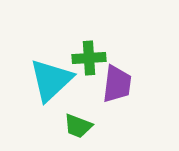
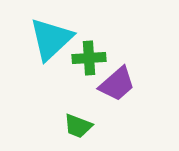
cyan triangle: moved 41 px up
purple trapezoid: rotated 42 degrees clockwise
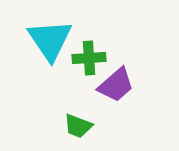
cyan triangle: moved 1 px left, 1 px down; rotated 21 degrees counterclockwise
purple trapezoid: moved 1 px left, 1 px down
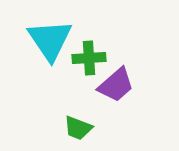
green trapezoid: moved 2 px down
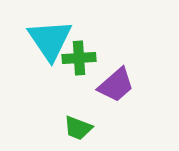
green cross: moved 10 px left
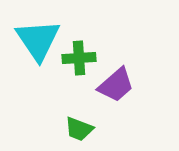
cyan triangle: moved 12 px left
green trapezoid: moved 1 px right, 1 px down
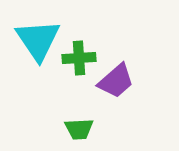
purple trapezoid: moved 4 px up
green trapezoid: rotated 24 degrees counterclockwise
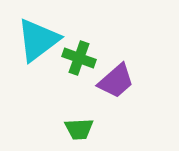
cyan triangle: rotated 27 degrees clockwise
green cross: rotated 24 degrees clockwise
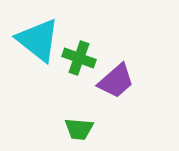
cyan triangle: rotated 45 degrees counterclockwise
green trapezoid: rotated 8 degrees clockwise
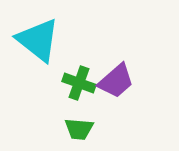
green cross: moved 25 px down
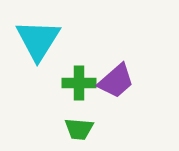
cyan triangle: rotated 24 degrees clockwise
green cross: rotated 20 degrees counterclockwise
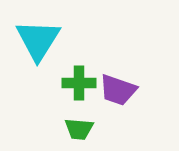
purple trapezoid: moved 2 px right, 9 px down; rotated 60 degrees clockwise
